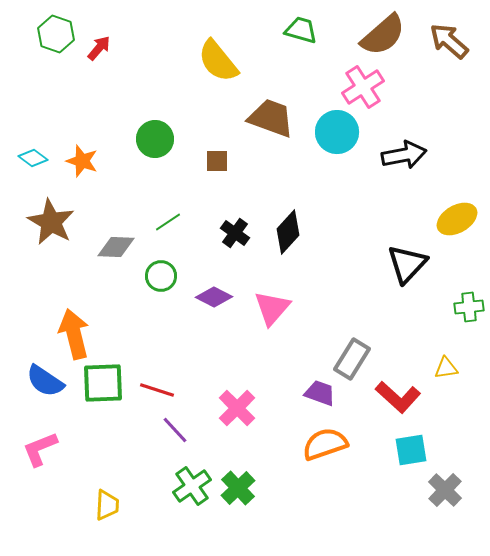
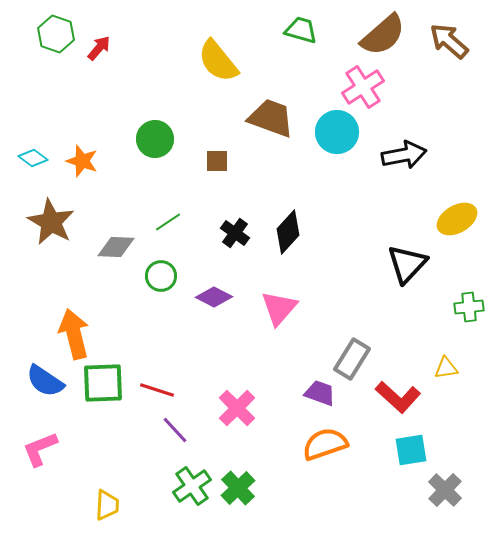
pink triangle at (272, 308): moved 7 px right
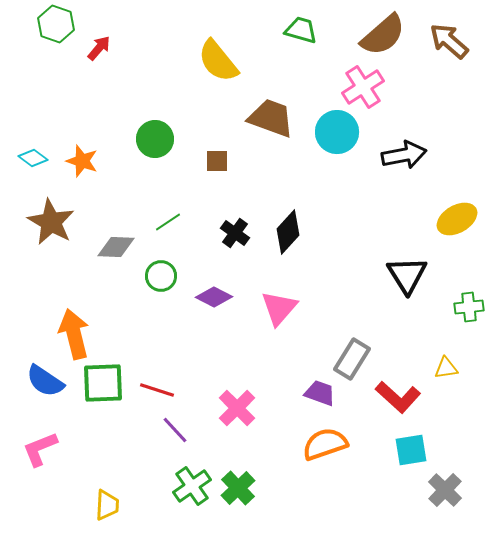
green hexagon at (56, 34): moved 10 px up
black triangle at (407, 264): moved 11 px down; rotated 15 degrees counterclockwise
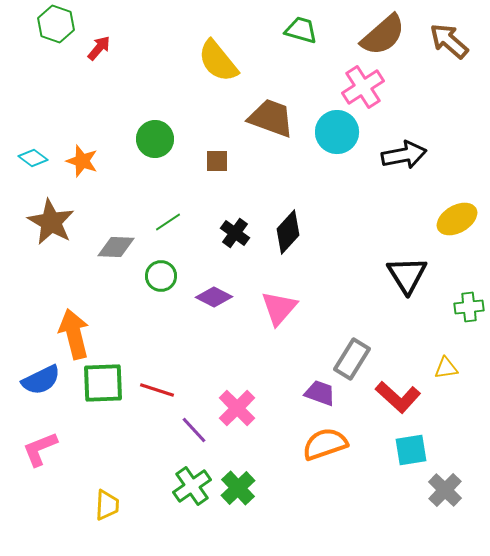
blue semicircle at (45, 381): moved 4 px left, 1 px up; rotated 60 degrees counterclockwise
purple line at (175, 430): moved 19 px right
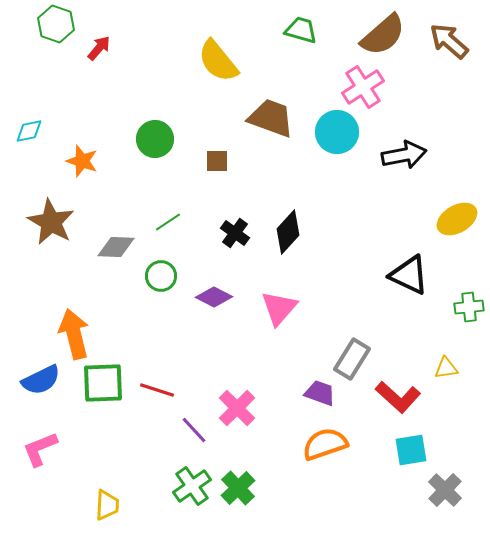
cyan diamond at (33, 158): moved 4 px left, 27 px up; rotated 48 degrees counterclockwise
black triangle at (407, 275): moved 2 px right; rotated 33 degrees counterclockwise
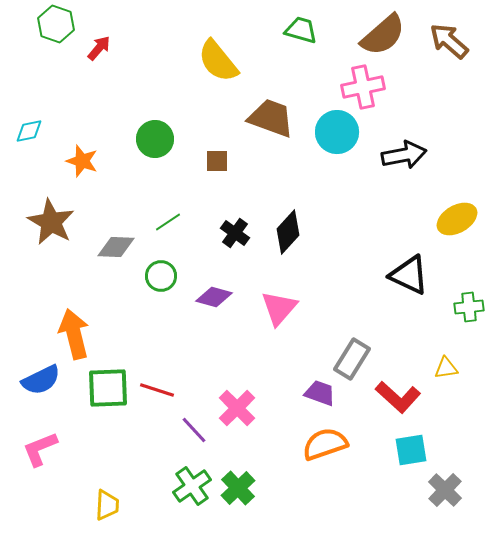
pink cross at (363, 87): rotated 21 degrees clockwise
purple diamond at (214, 297): rotated 12 degrees counterclockwise
green square at (103, 383): moved 5 px right, 5 px down
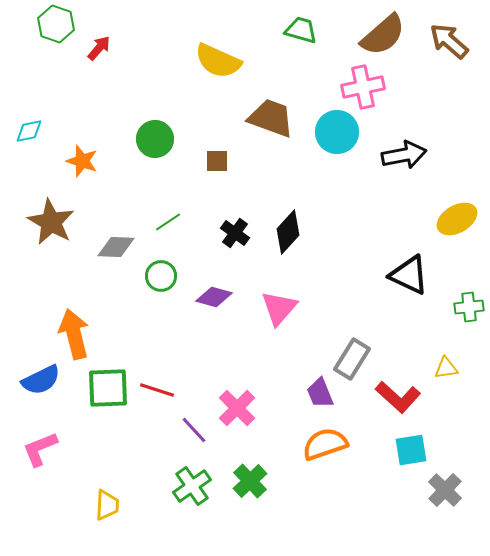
yellow semicircle at (218, 61): rotated 27 degrees counterclockwise
purple trapezoid at (320, 393): rotated 132 degrees counterclockwise
green cross at (238, 488): moved 12 px right, 7 px up
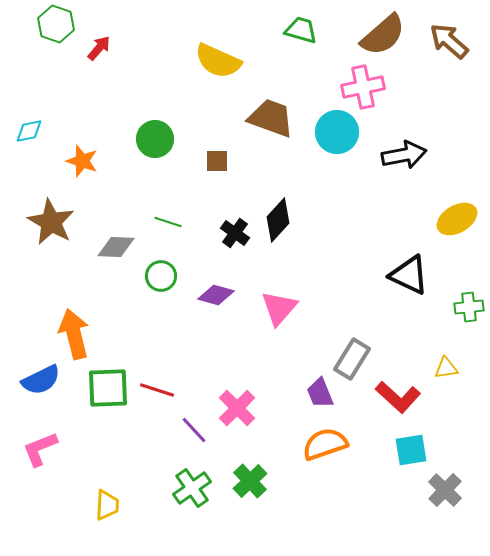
green line at (168, 222): rotated 52 degrees clockwise
black diamond at (288, 232): moved 10 px left, 12 px up
purple diamond at (214, 297): moved 2 px right, 2 px up
green cross at (192, 486): moved 2 px down
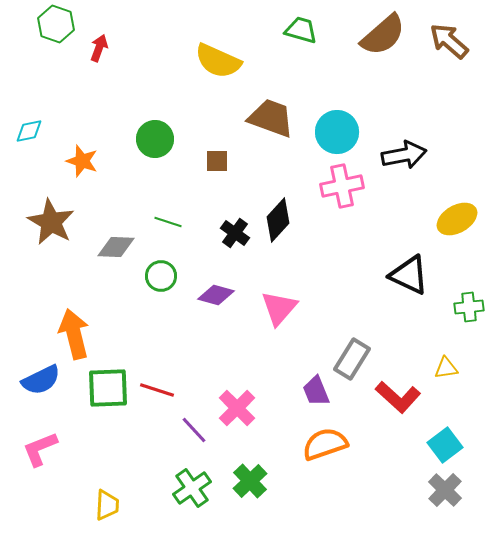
red arrow at (99, 48): rotated 20 degrees counterclockwise
pink cross at (363, 87): moved 21 px left, 99 px down
purple trapezoid at (320, 393): moved 4 px left, 2 px up
cyan square at (411, 450): moved 34 px right, 5 px up; rotated 28 degrees counterclockwise
